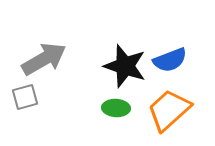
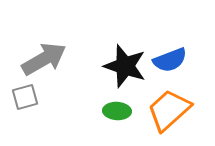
green ellipse: moved 1 px right, 3 px down
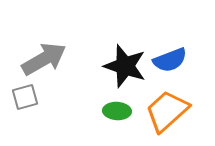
orange trapezoid: moved 2 px left, 1 px down
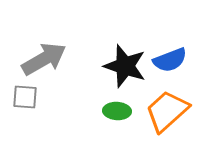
gray square: rotated 20 degrees clockwise
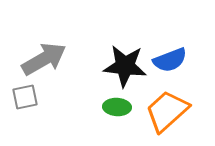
black star: rotated 12 degrees counterclockwise
gray square: rotated 16 degrees counterclockwise
green ellipse: moved 4 px up
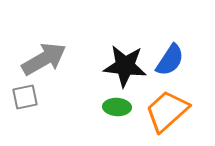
blue semicircle: rotated 36 degrees counterclockwise
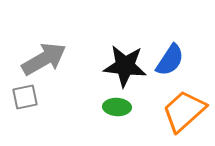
orange trapezoid: moved 17 px right
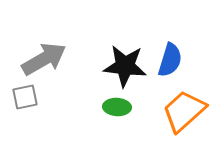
blue semicircle: rotated 16 degrees counterclockwise
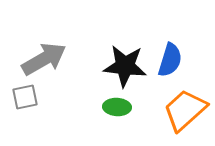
orange trapezoid: moved 1 px right, 1 px up
